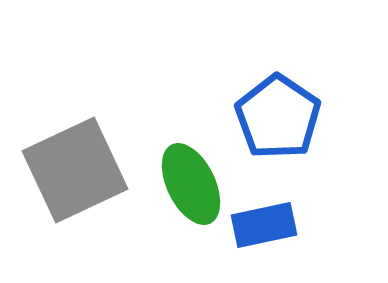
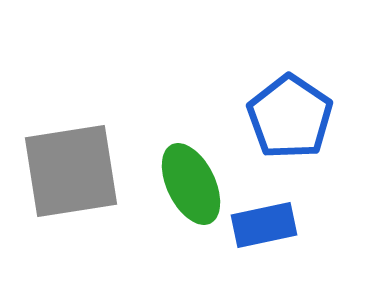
blue pentagon: moved 12 px right
gray square: moved 4 px left, 1 px down; rotated 16 degrees clockwise
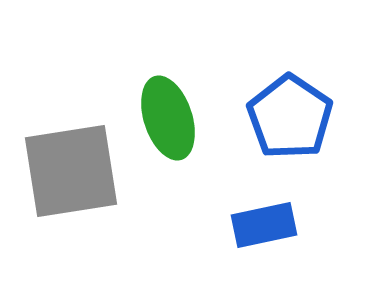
green ellipse: moved 23 px left, 66 px up; rotated 8 degrees clockwise
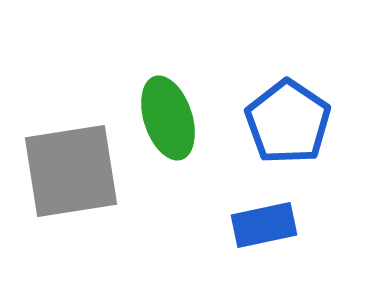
blue pentagon: moved 2 px left, 5 px down
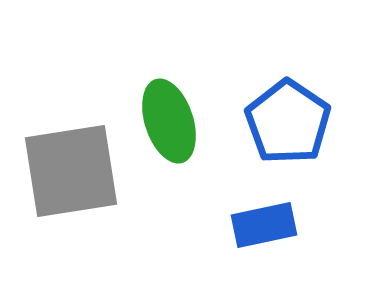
green ellipse: moved 1 px right, 3 px down
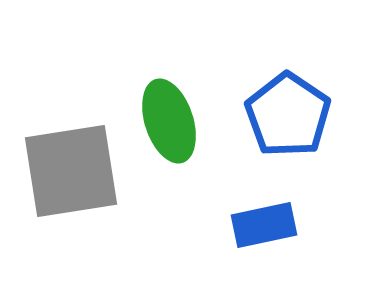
blue pentagon: moved 7 px up
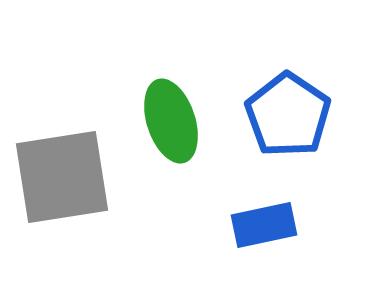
green ellipse: moved 2 px right
gray square: moved 9 px left, 6 px down
